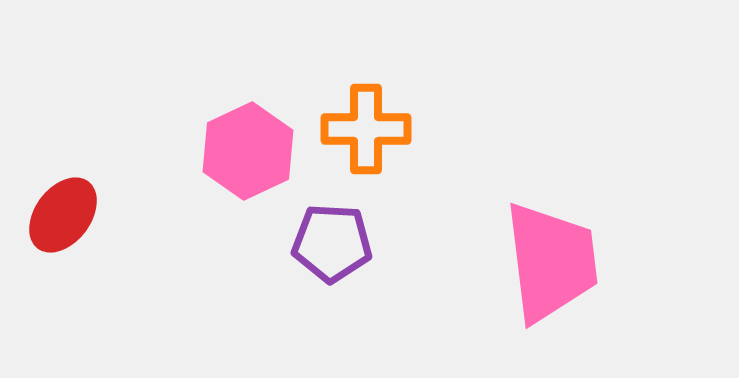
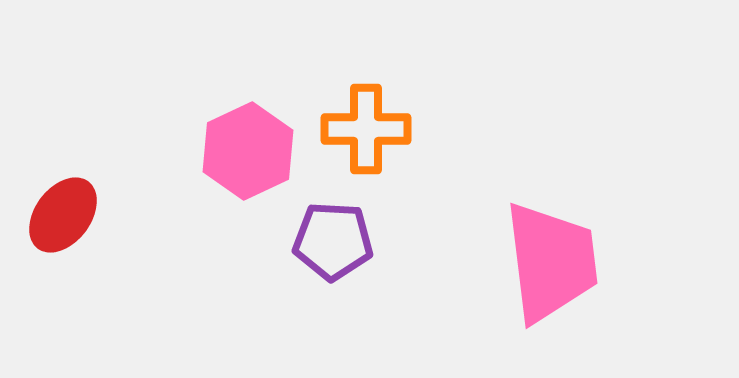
purple pentagon: moved 1 px right, 2 px up
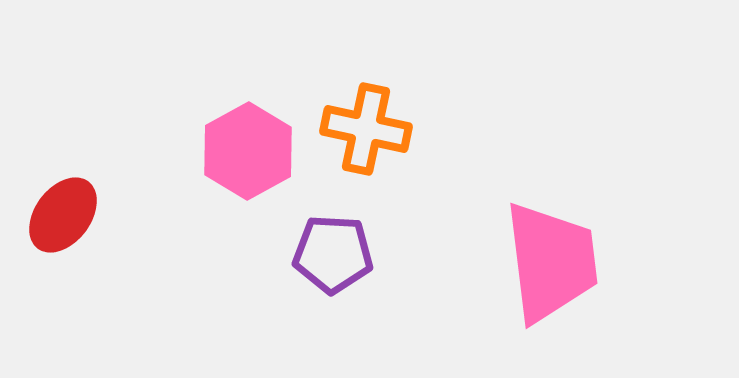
orange cross: rotated 12 degrees clockwise
pink hexagon: rotated 4 degrees counterclockwise
purple pentagon: moved 13 px down
